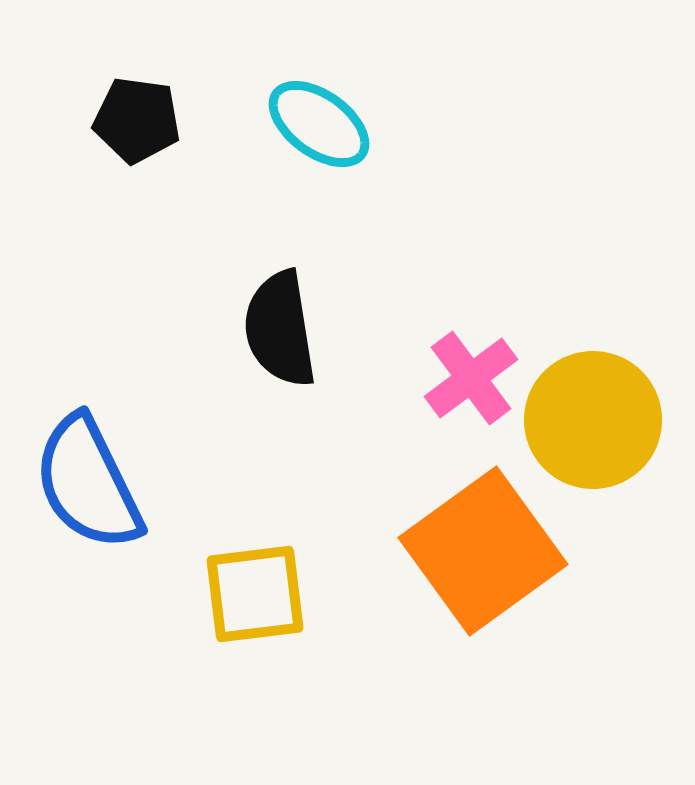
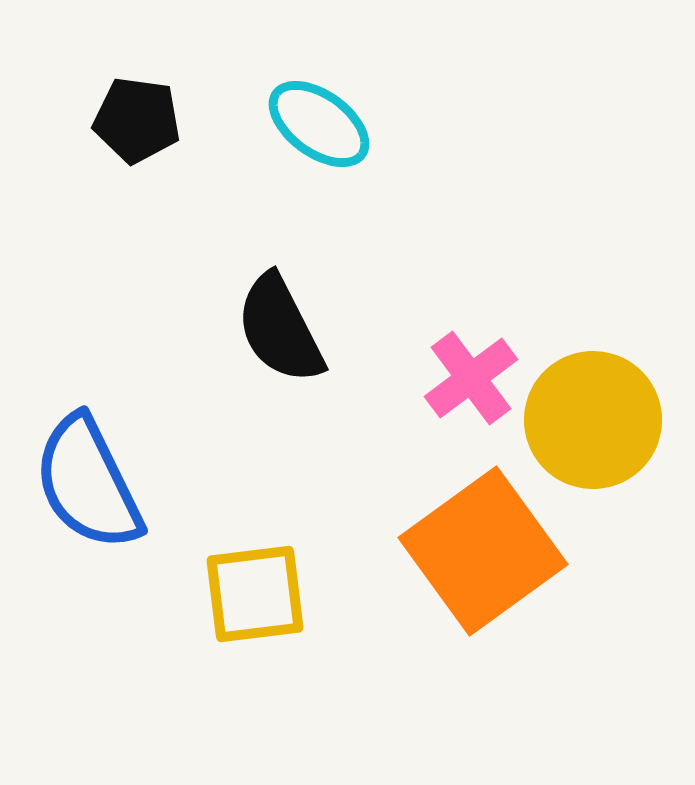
black semicircle: rotated 18 degrees counterclockwise
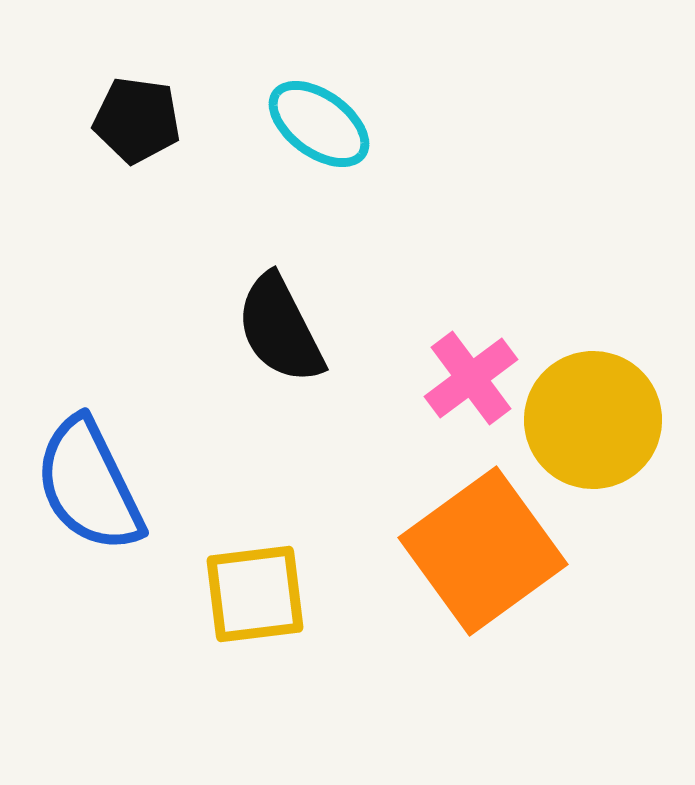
blue semicircle: moved 1 px right, 2 px down
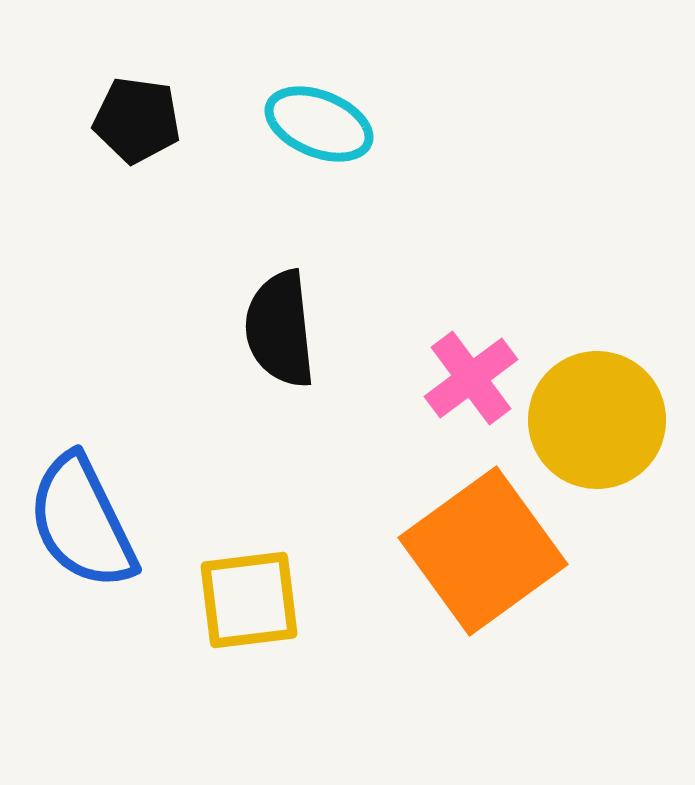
cyan ellipse: rotated 14 degrees counterclockwise
black semicircle: rotated 21 degrees clockwise
yellow circle: moved 4 px right
blue semicircle: moved 7 px left, 37 px down
yellow square: moved 6 px left, 6 px down
